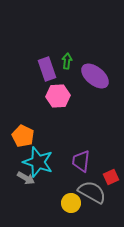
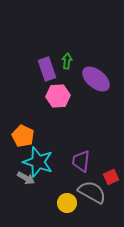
purple ellipse: moved 1 px right, 3 px down
yellow circle: moved 4 px left
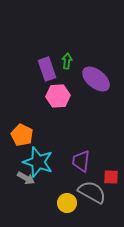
orange pentagon: moved 1 px left, 1 px up
red square: rotated 28 degrees clockwise
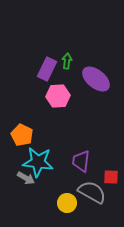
purple rectangle: rotated 45 degrees clockwise
cyan star: rotated 12 degrees counterclockwise
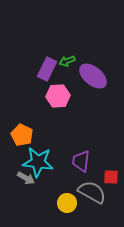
green arrow: rotated 119 degrees counterclockwise
purple ellipse: moved 3 px left, 3 px up
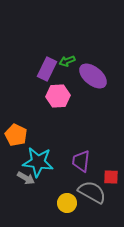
orange pentagon: moved 6 px left
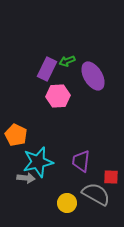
purple ellipse: rotated 20 degrees clockwise
cyan star: rotated 20 degrees counterclockwise
gray arrow: rotated 24 degrees counterclockwise
gray semicircle: moved 4 px right, 2 px down
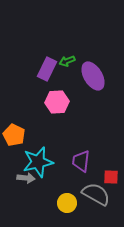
pink hexagon: moved 1 px left, 6 px down
orange pentagon: moved 2 px left
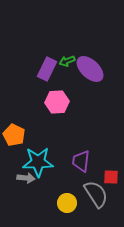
purple ellipse: moved 3 px left, 7 px up; rotated 16 degrees counterclockwise
cyan star: rotated 12 degrees clockwise
gray semicircle: rotated 28 degrees clockwise
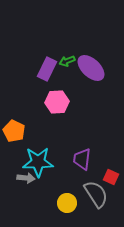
purple ellipse: moved 1 px right, 1 px up
orange pentagon: moved 4 px up
purple trapezoid: moved 1 px right, 2 px up
red square: rotated 21 degrees clockwise
